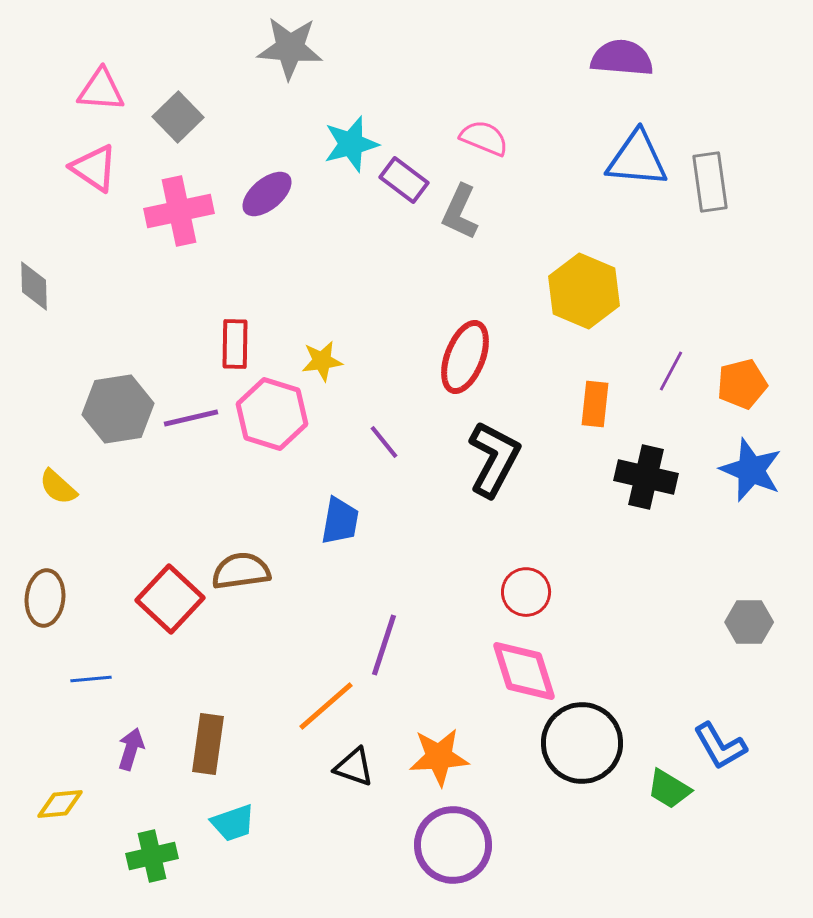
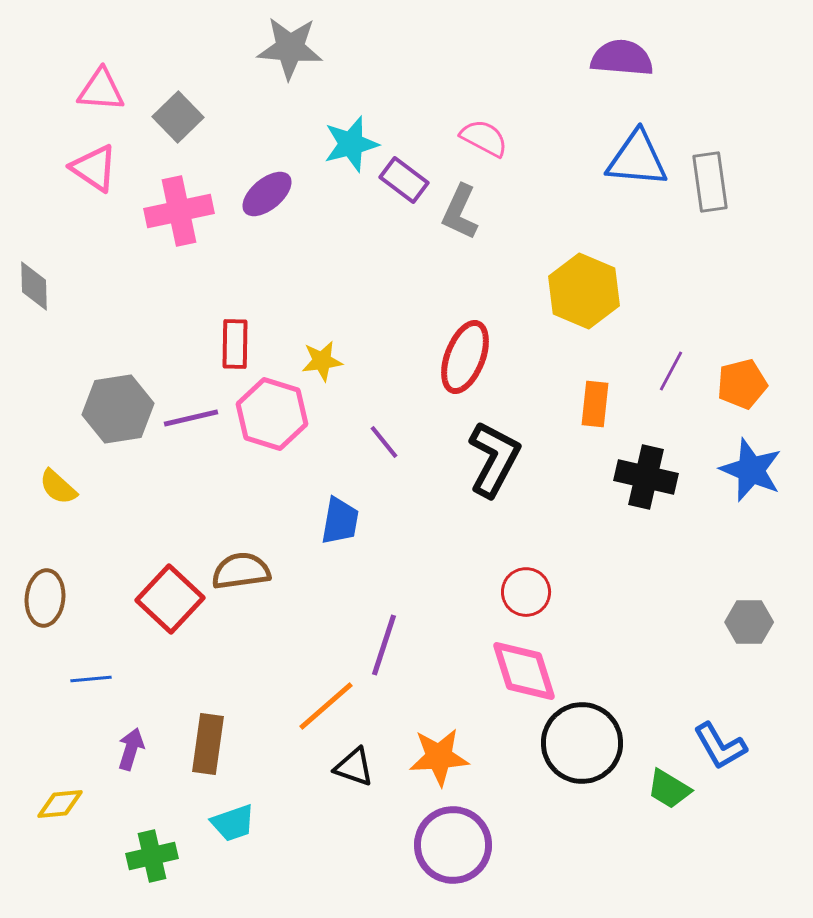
pink semicircle at (484, 138): rotated 6 degrees clockwise
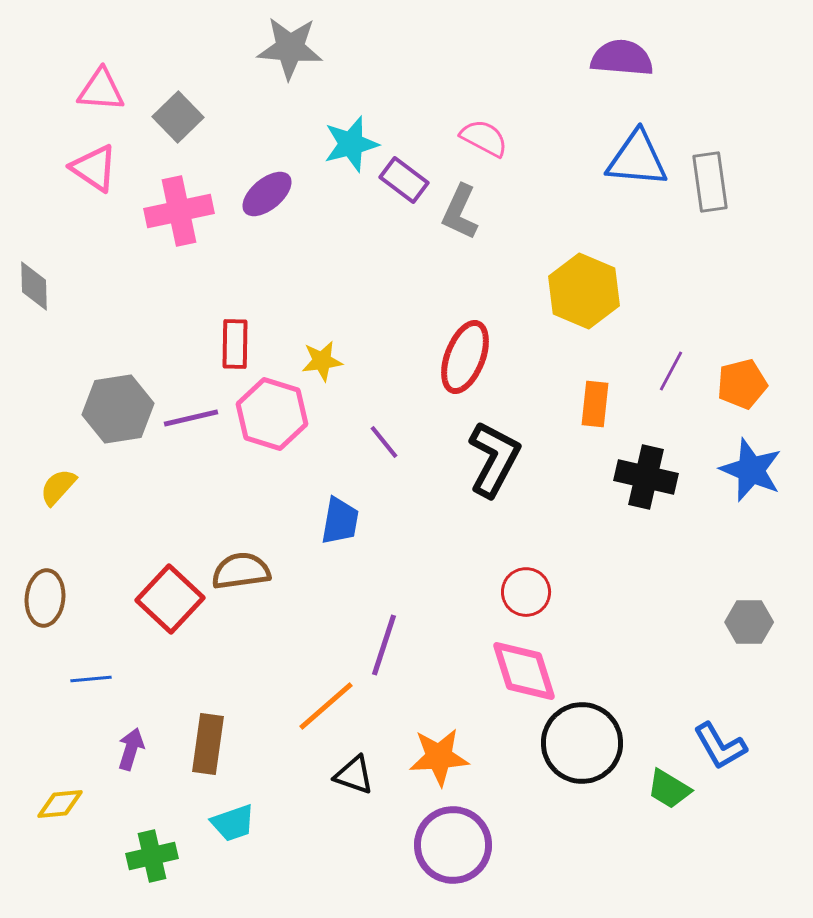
yellow semicircle at (58, 487): rotated 90 degrees clockwise
black triangle at (354, 767): moved 8 px down
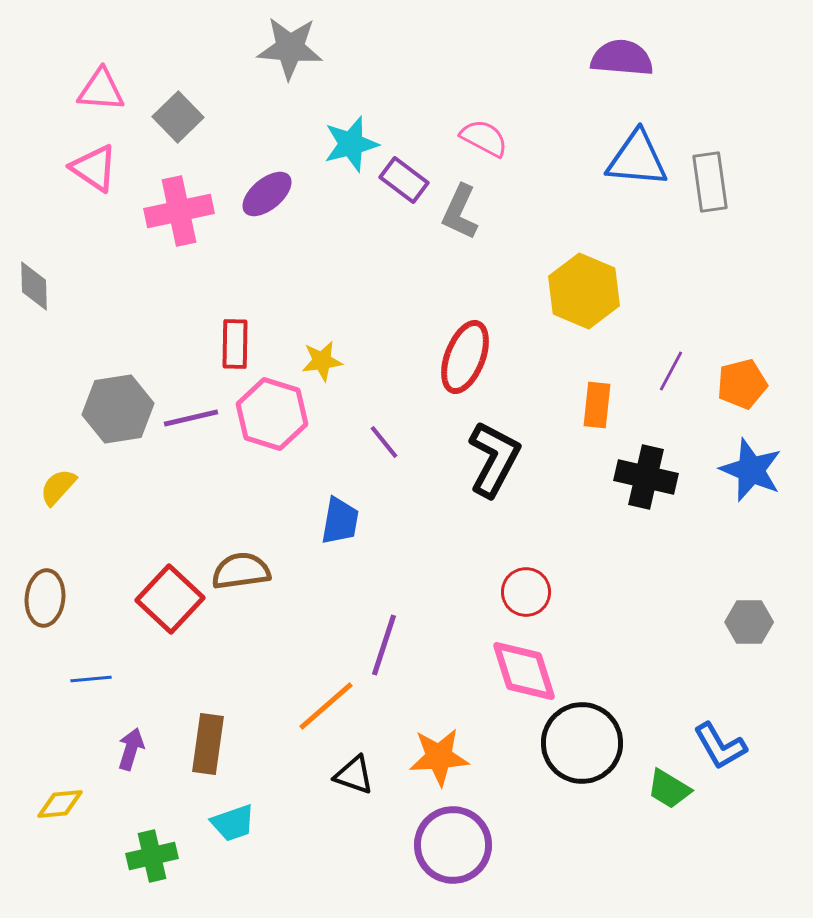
orange rectangle at (595, 404): moved 2 px right, 1 px down
